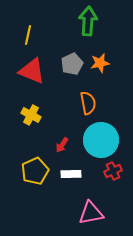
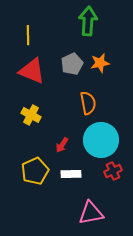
yellow line: rotated 12 degrees counterclockwise
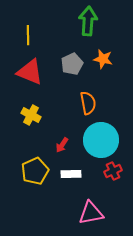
orange star: moved 3 px right, 4 px up; rotated 24 degrees clockwise
red triangle: moved 2 px left, 1 px down
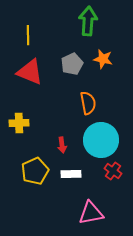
yellow cross: moved 12 px left, 8 px down; rotated 30 degrees counterclockwise
red arrow: rotated 42 degrees counterclockwise
red cross: rotated 30 degrees counterclockwise
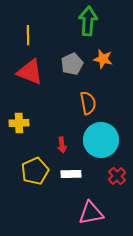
red cross: moved 4 px right, 5 px down; rotated 12 degrees clockwise
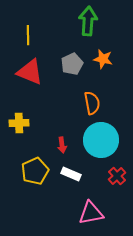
orange semicircle: moved 4 px right
white rectangle: rotated 24 degrees clockwise
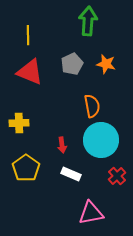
orange star: moved 3 px right, 5 px down
orange semicircle: moved 3 px down
yellow pentagon: moved 9 px left, 3 px up; rotated 12 degrees counterclockwise
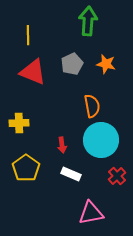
red triangle: moved 3 px right
